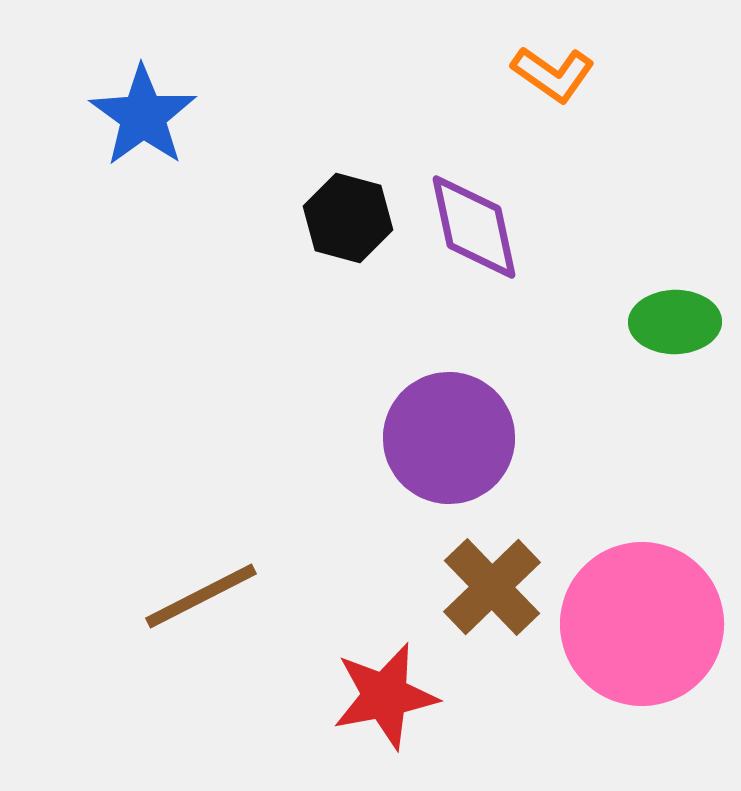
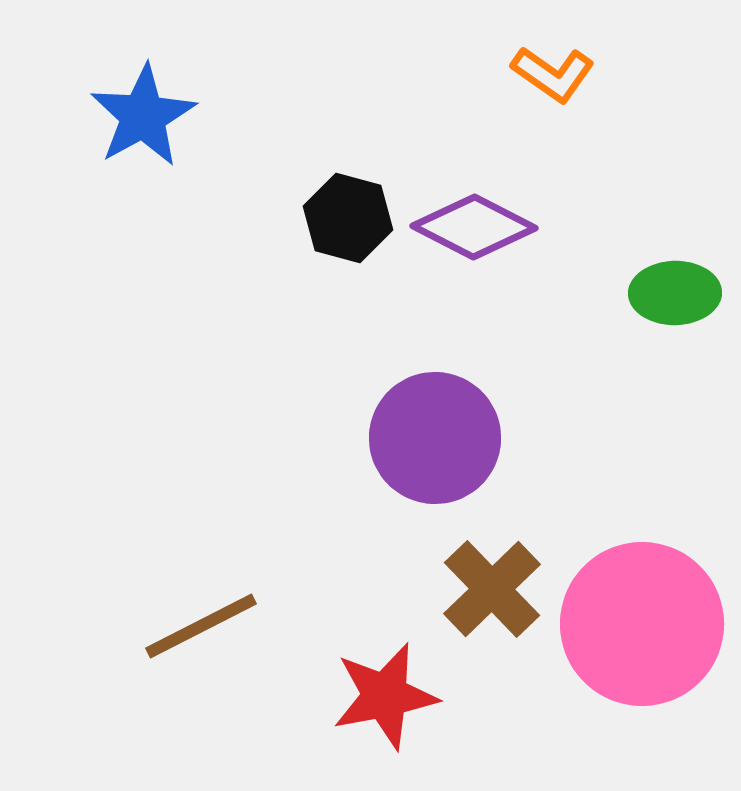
blue star: rotated 7 degrees clockwise
purple diamond: rotated 51 degrees counterclockwise
green ellipse: moved 29 px up
purple circle: moved 14 px left
brown cross: moved 2 px down
brown line: moved 30 px down
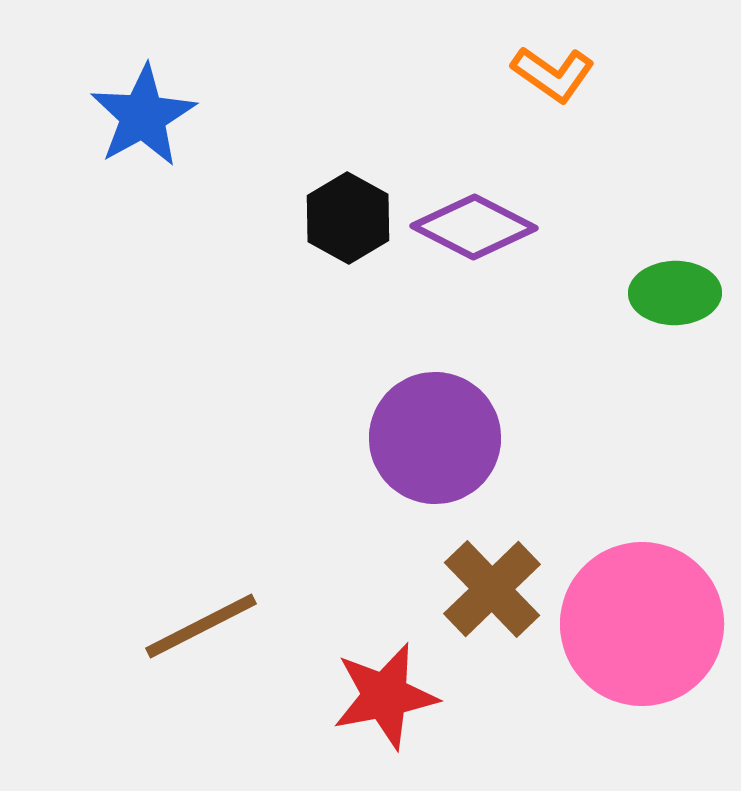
black hexagon: rotated 14 degrees clockwise
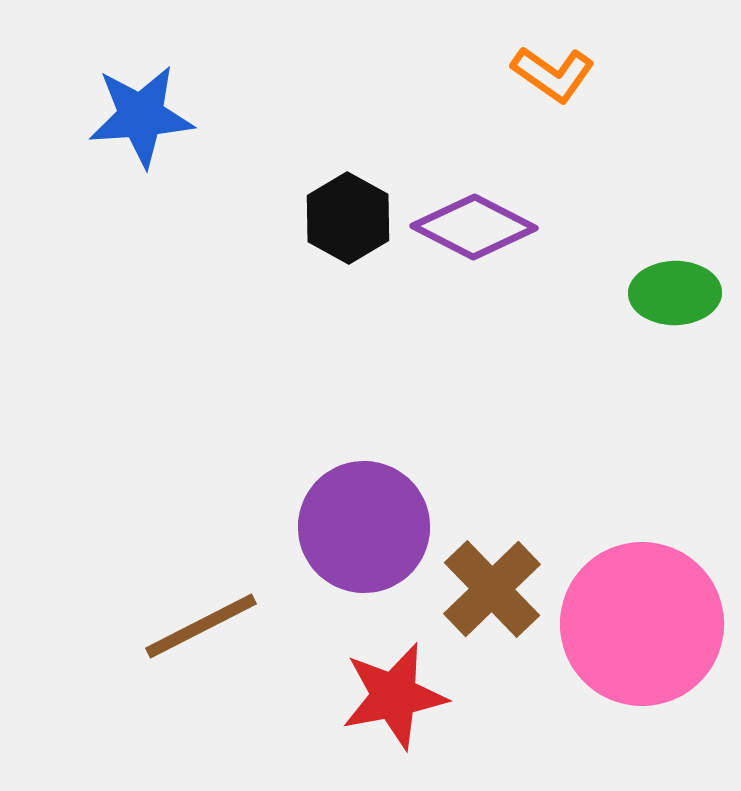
blue star: moved 2 px left; rotated 25 degrees clockwise
purple circle: moved 71 px left, 89 px down
red star: moved 9 px right
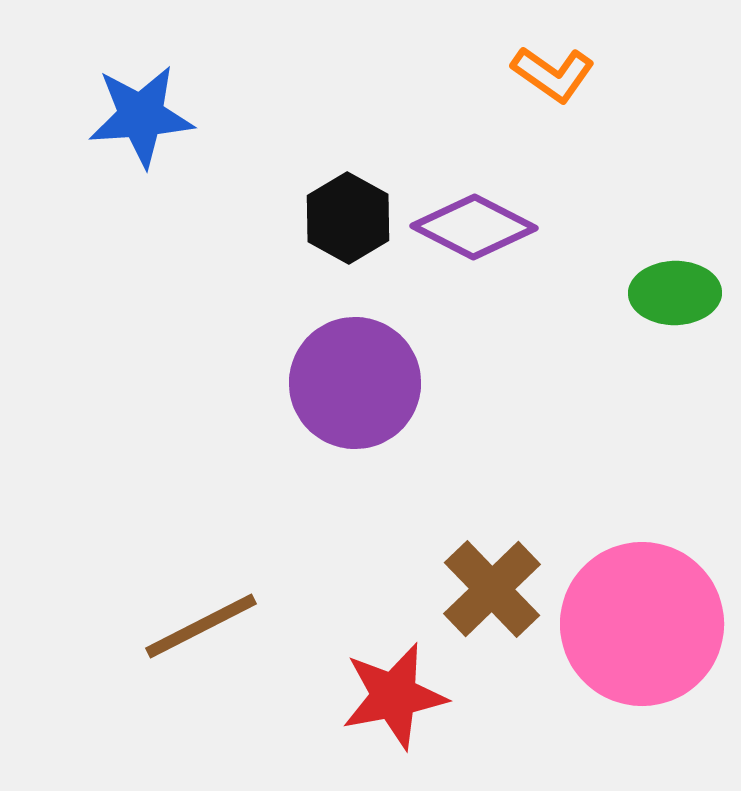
purple circle: moved 9 px left, 144 px up
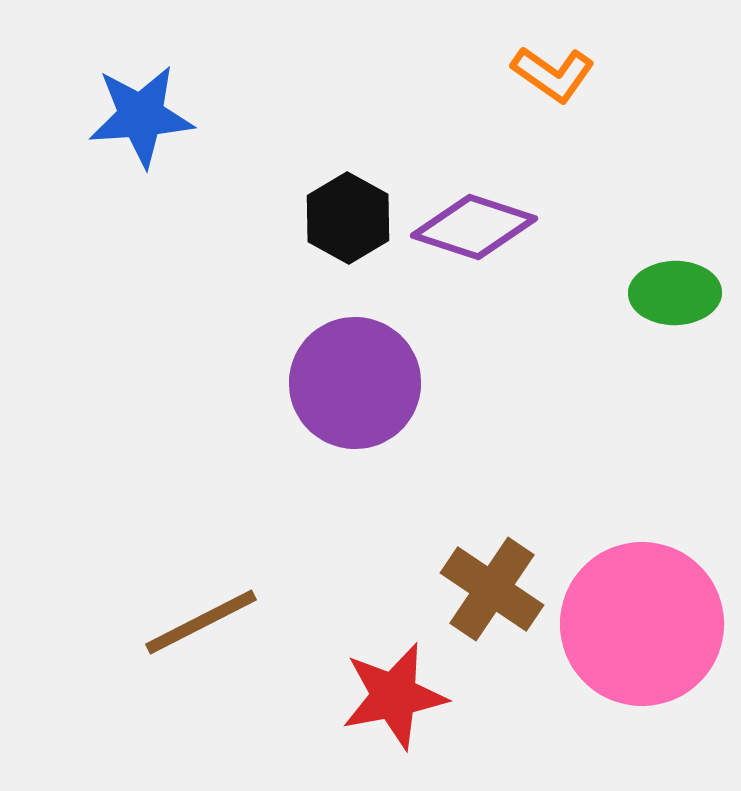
purple diamond: rotated 9 degrees counterclockwise
brown cross: rotated 12 degrees counterclockwise
brown line: moved 4 px up
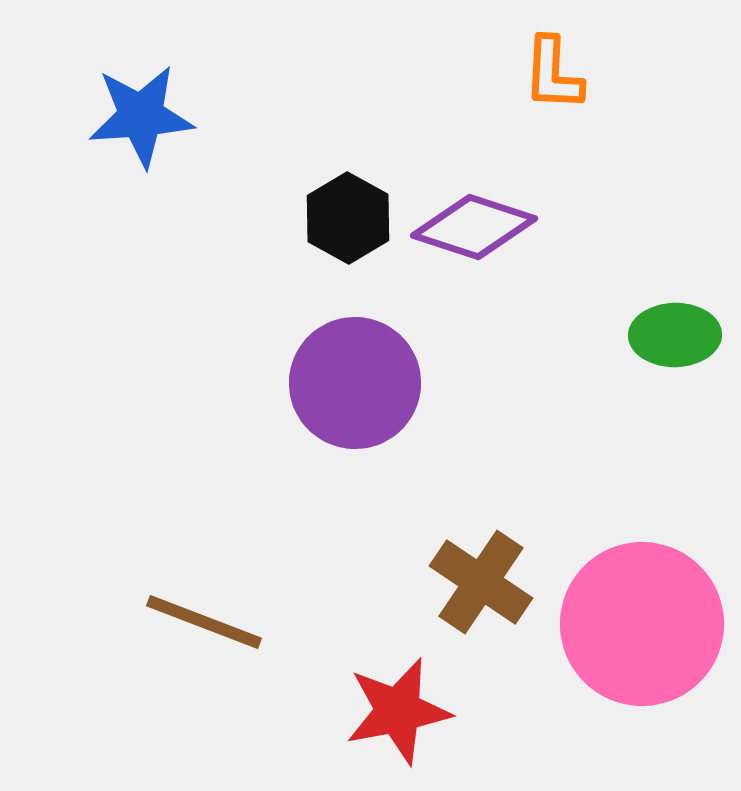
orange L-shape: rotated 58 degrees clockwise
green ellipse: moved 42 px down
brown cross: moved 11 px left, 7 px up
brown line: moved 3 px right; rotated 48 degrees clockwise
red star: moved 4 px right, 15 px down
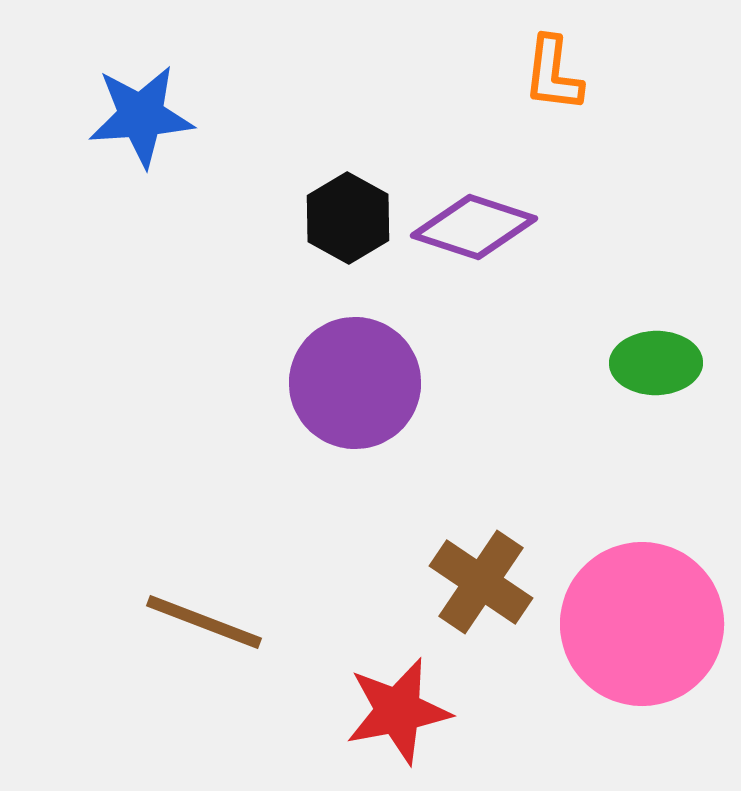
orange L-shape: rotated 4 degrees clockwise
green ellipse: moved 19 px left, 28 px down
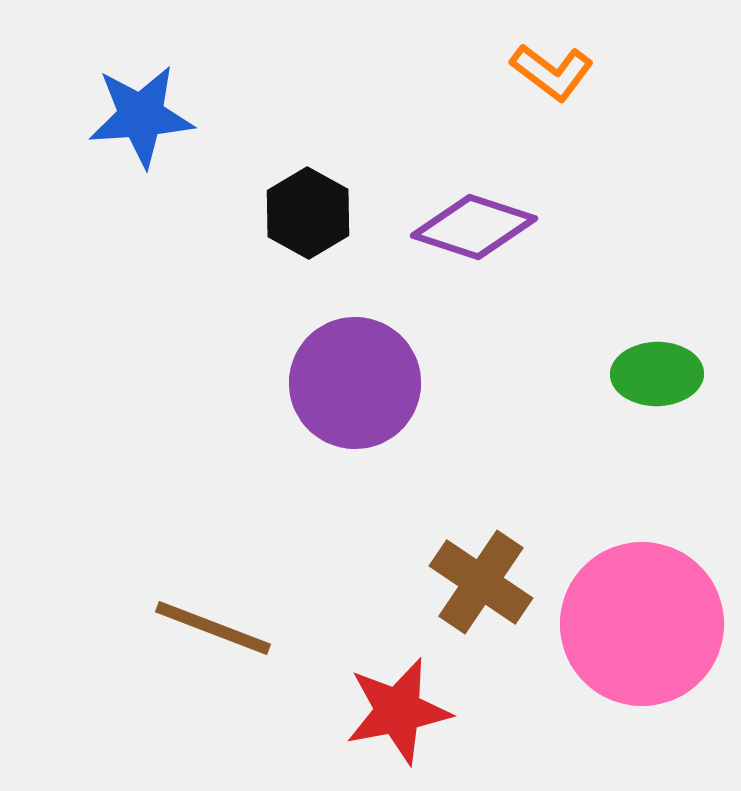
orange L-shape: moved 1 px left, 2 px up; rotated 60 degrees counterclockwise
black hexagon: moved 40 px left, 5 px up
green ellipse: moved 1 px right, 11 px down
brown line: moved 9 px right, 6 px down
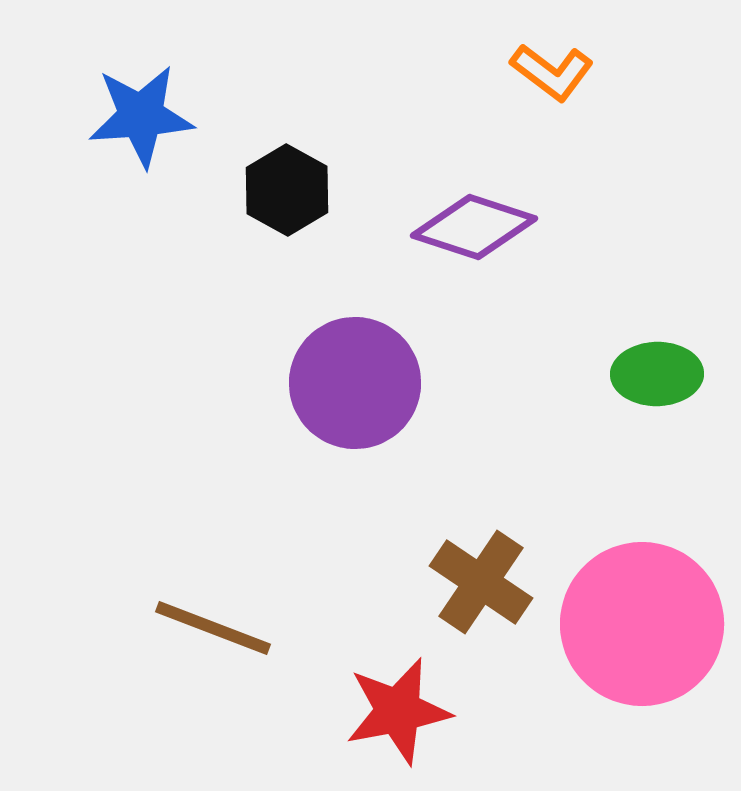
black hexagon: moved 21 px left, 23 px up
